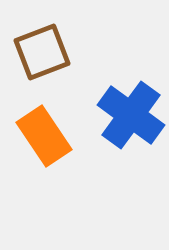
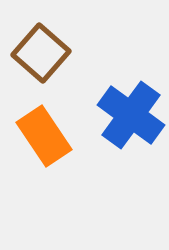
brown square: moved 1 px left, 1 px down; rotated 28 degrees counterclockwise
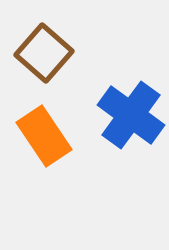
brown square: moved 3 px right
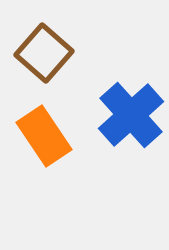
blue cross: rotated 12 degrees clockwise
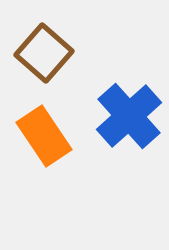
blue cross: moved 2 px left, 1 px down
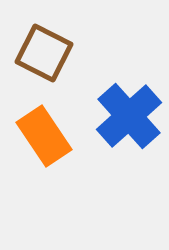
brown square: rotated 14 degrees counterclockwise
